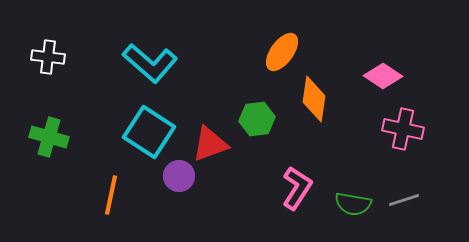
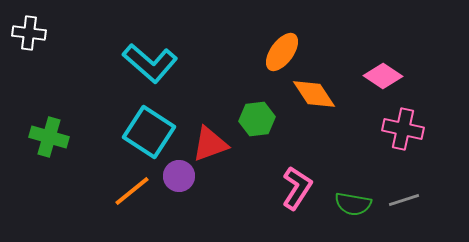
white cross: moved 19 px left, 24 px up
orange diamond: moved 5 px up; rotated 42 degrees counterclockwise
orange line: moved 21 px right, 4 px up; rotated 39 degrees clockwise
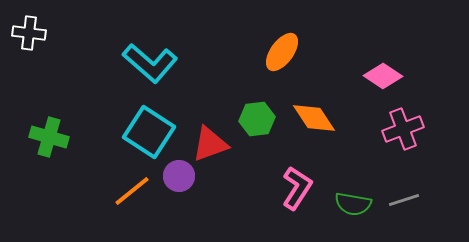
orange diamond: moved 24 px down
pink cross: rotated 33 degrees counterclockwise
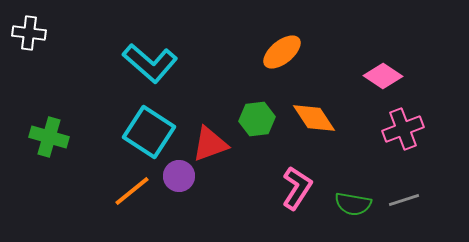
orange ellipse: rotated 15 degrees clockwise
